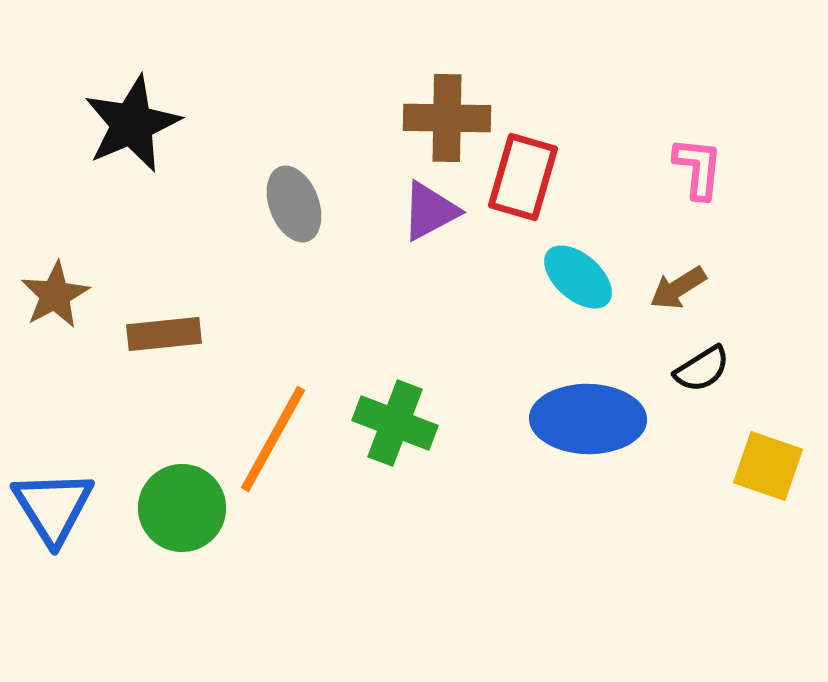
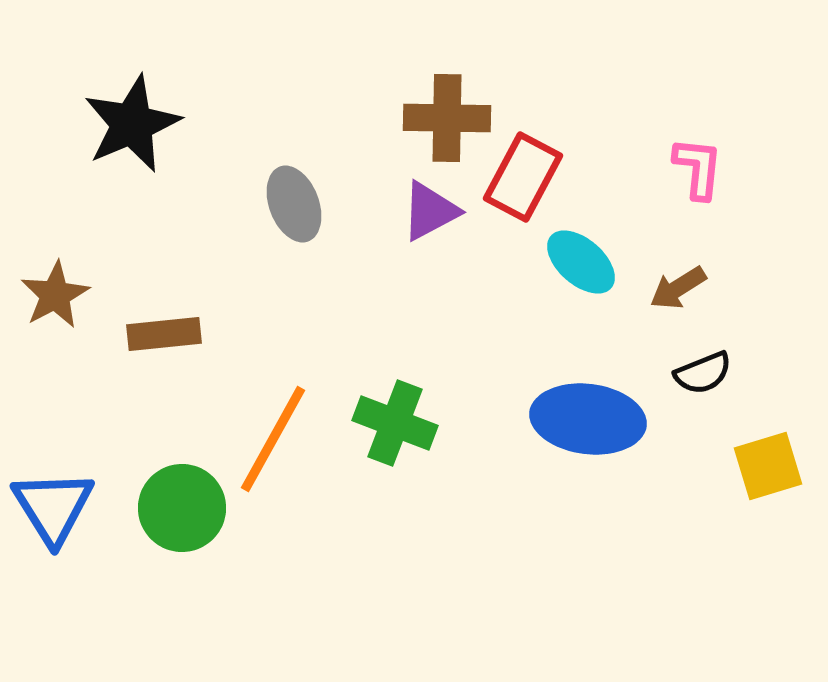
red rectangle: rotated 12 degrees clockwise
cyan ellipse: moved 3 px right, 15 px up
black semicircle: moved 1 px right, 4 px down; rotated 10 degrees clockwise
blue ellipse: rotated 6 degrees clockwise
yellow square: rotated 36 degrees counterclockwise
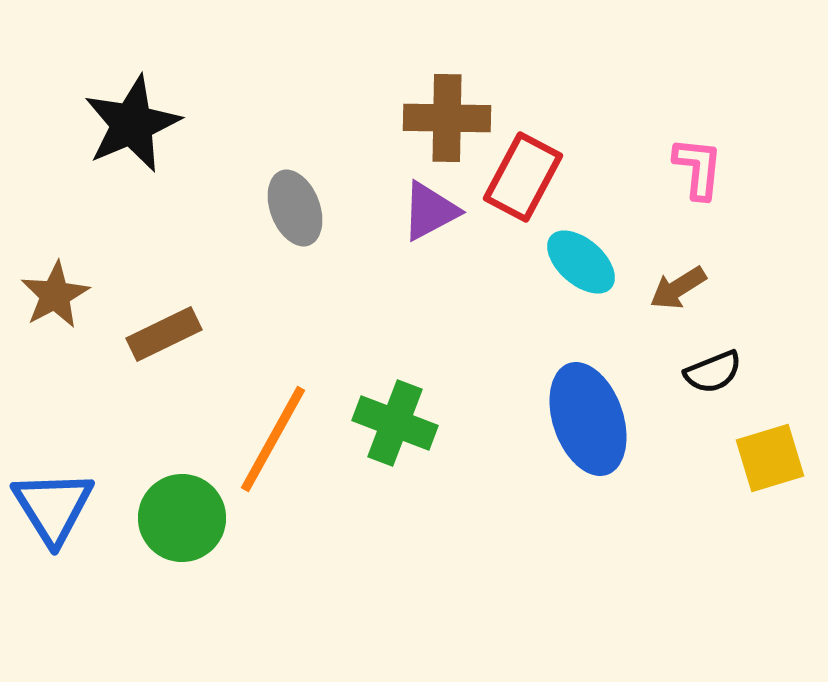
gray ellipse: moved 1 px right, 4 px down
brown rectangle: rotated 20 degrees counterclockwise
black semicircle: moved 10 px right, 1 px up
blue ellipse: rotated 64 degrees clockwise
yellow square: moved 2 px right, 8 px up
green circle: moved 10 px down
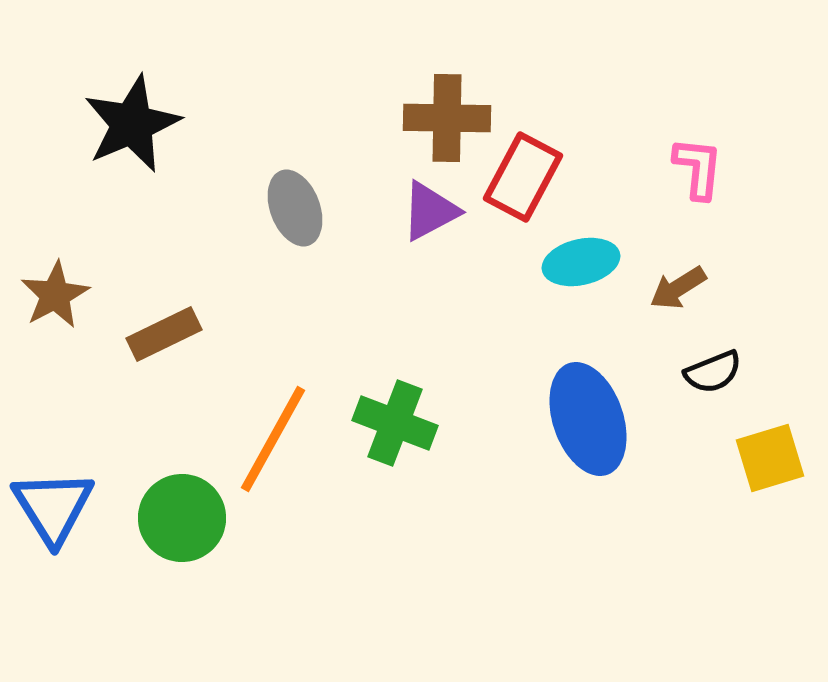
cyan ellipse: rotated 54 degrees counterclockwise
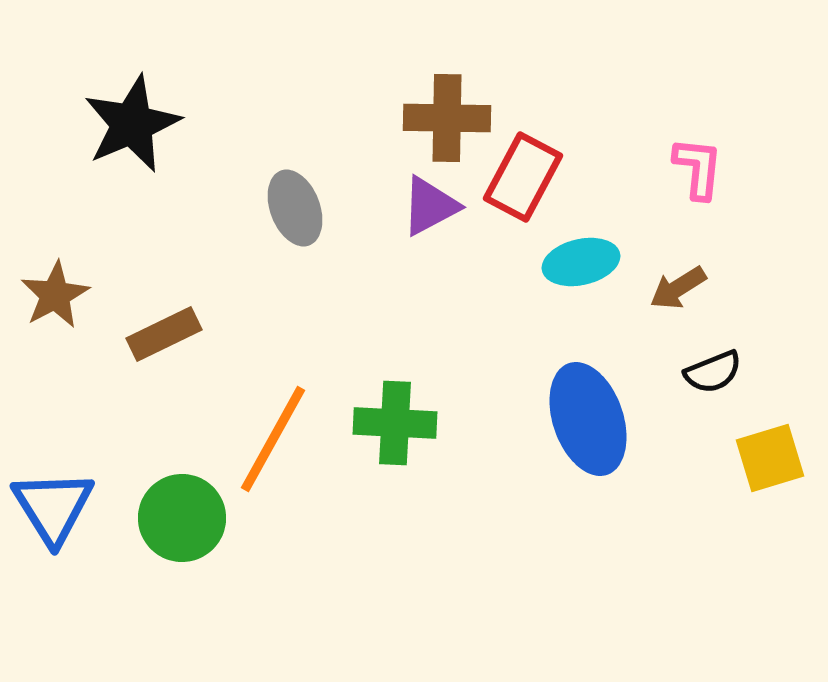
purple triangle: moved 5 px up
green cross: rotated 18 degrees counterclockwise
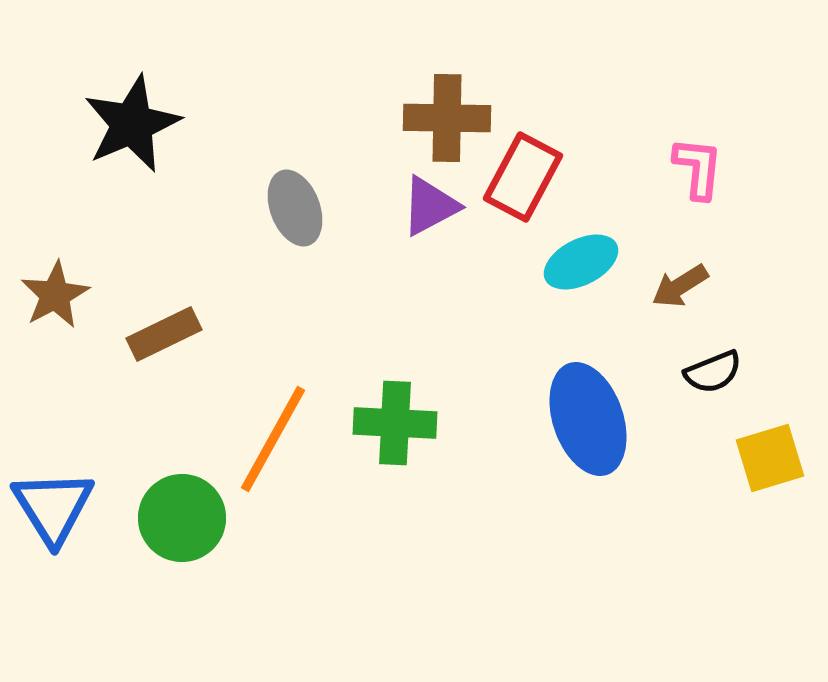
cyan ellipse: rotated 14 degrees counterclockwise
brown arrow: moved 2 px right, 2 px up
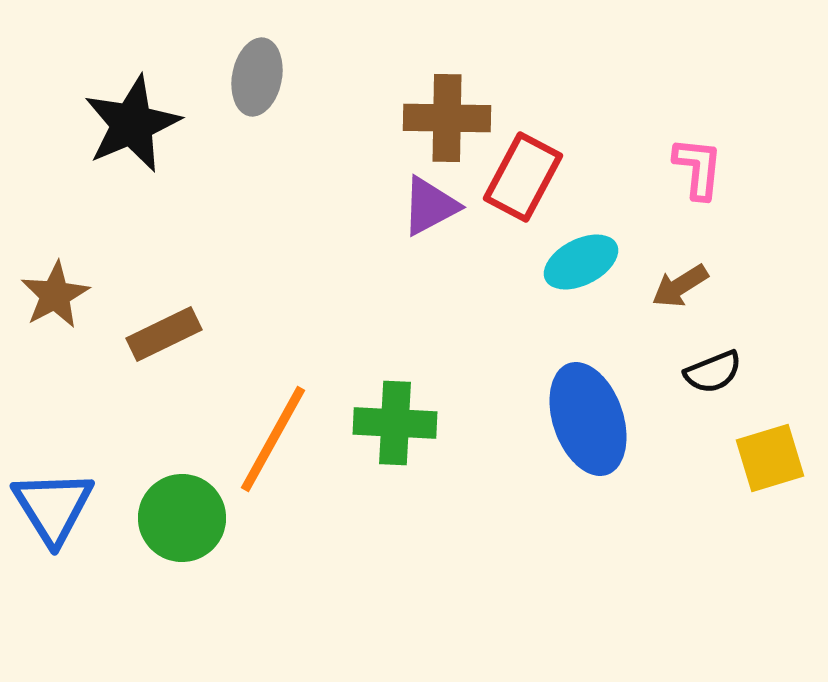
gray ellipse: moved 38 px left, 131 px up; rotated 32 degrees clockwise
